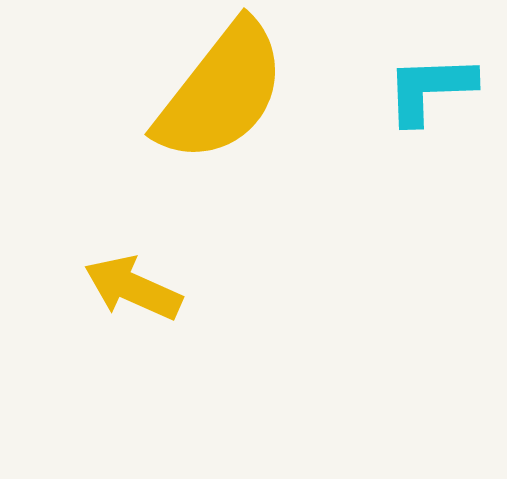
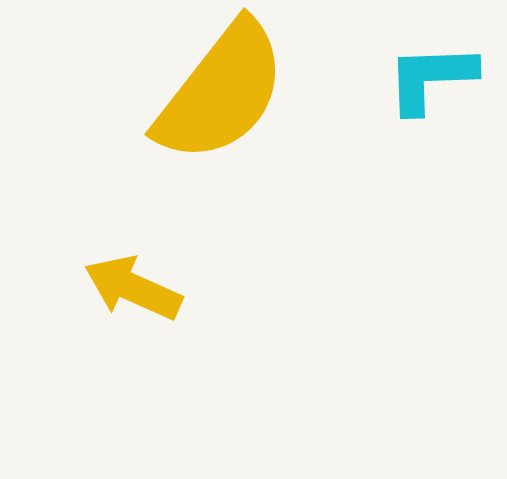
cyan L-shape: moved 1 px right, 11 px up
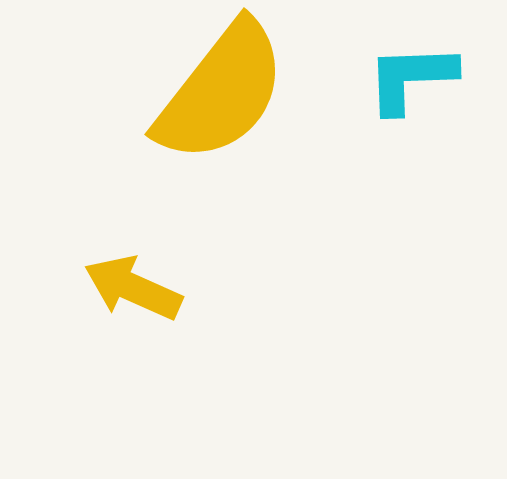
cyan L-shape: moved 20 px left
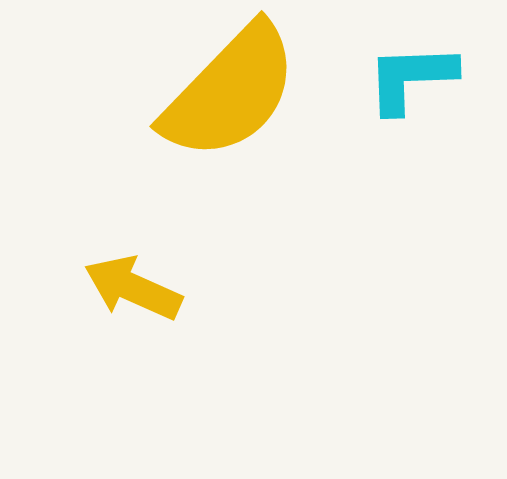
yellow semicircle: moved 9 px right; rotated 6 degrees clockwise
